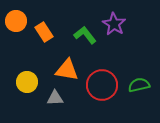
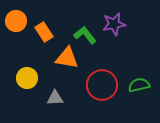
purple star: rotated 30 degrees clockwise
orange triangle: moved 12 px up
yellow circle: moved 4 px up
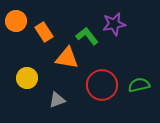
green L-shape: moved 2 px right, 1 px down
gray triangle: moved 2 px right, 2 px down; rotated 18 degrees counterclockwise
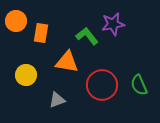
purple star: moved 1 px left
orange rectangle: moved 3 px left, 1 px down; rotated 42 degrees clockwise
orange triangle: moved 4 px down
yellow circle: moved 1 px left, 3 px up
green semicircle: rotated 100 degrees counterclockwise
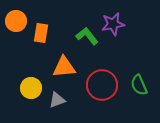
orange triangle: moved 3 px left, 5 px down; rotated 15 degrees counterclockwise
yellow circle: moved 5 px right, 13 px down
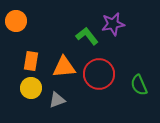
orange rectangle: moved 10 px left, 28 px down
red circle: moved 3 px left, 11 px up
